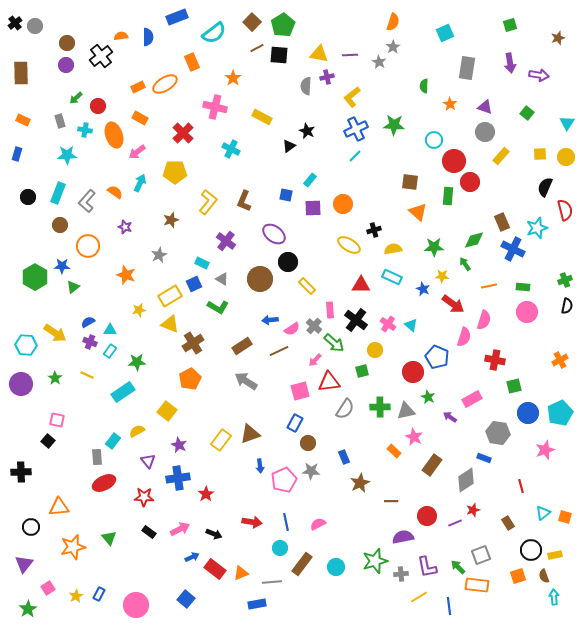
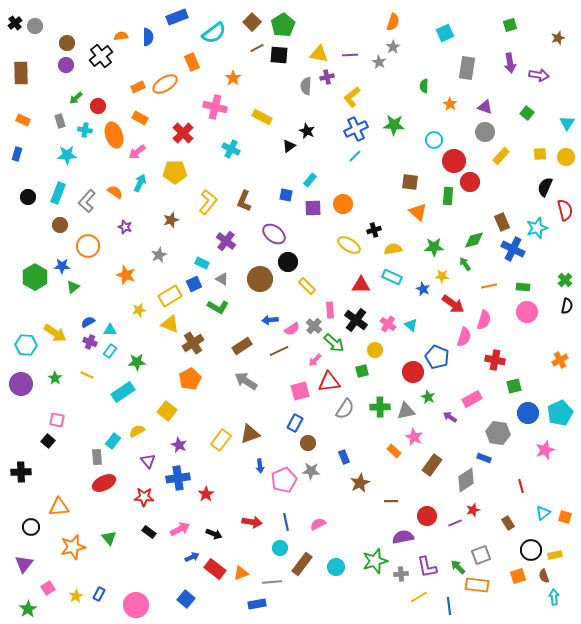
green cross at (565, 280): rotated 24 degrees counterclockwise
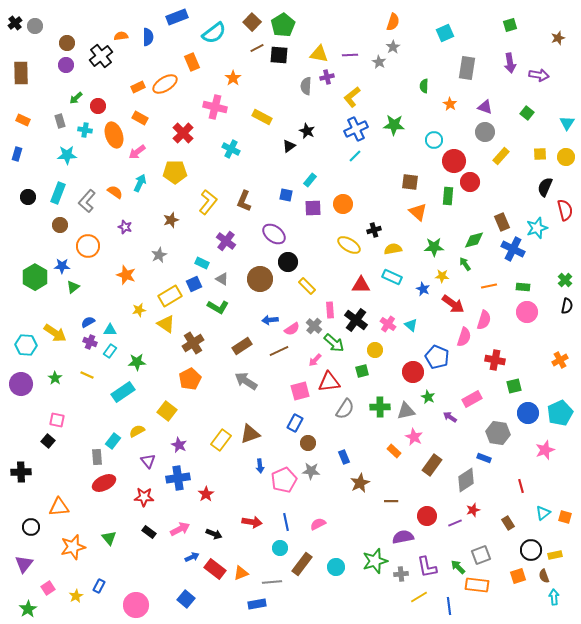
yellow triangle at (170, 324): moved 4 px left; rotated 12 degrees clockwise
blue rectangle at (99, 594): moved 8 px up
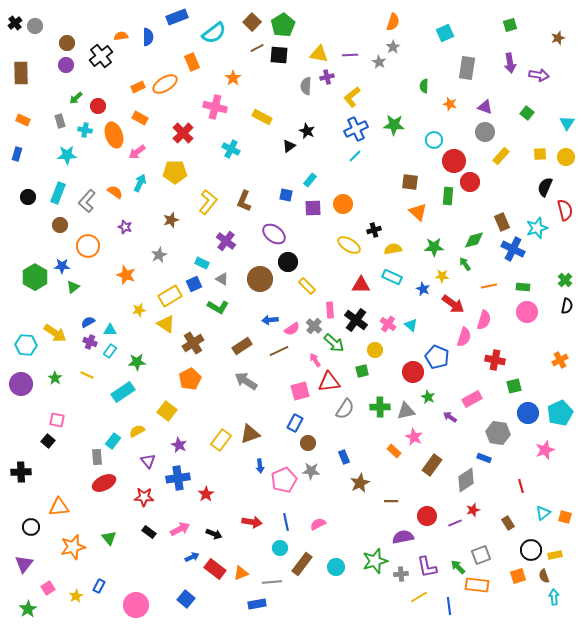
orange star at (450, 104): rotated 16 degrees counterclockwise
pink arrow at (315, 360): rotated 104 degrees clockwise
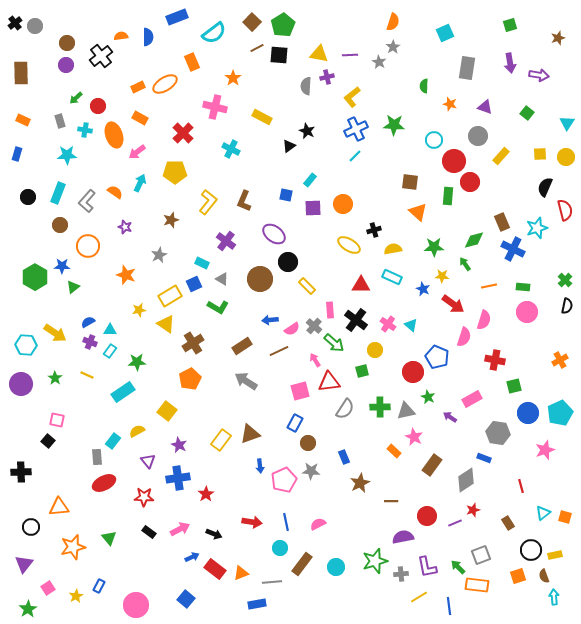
gray circle at (485, 132): moved 7 px left, 4 px down
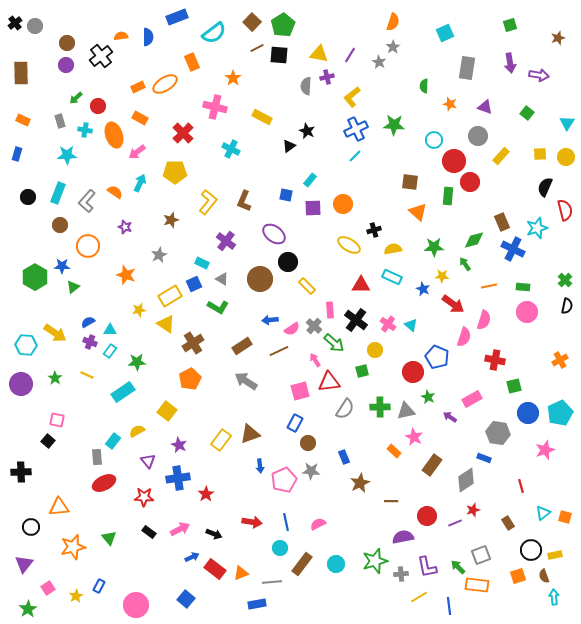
purple line at (350, 55): rotated 56 degrees counterclockwise
cyan circle at (336, 567): moved 3 px up
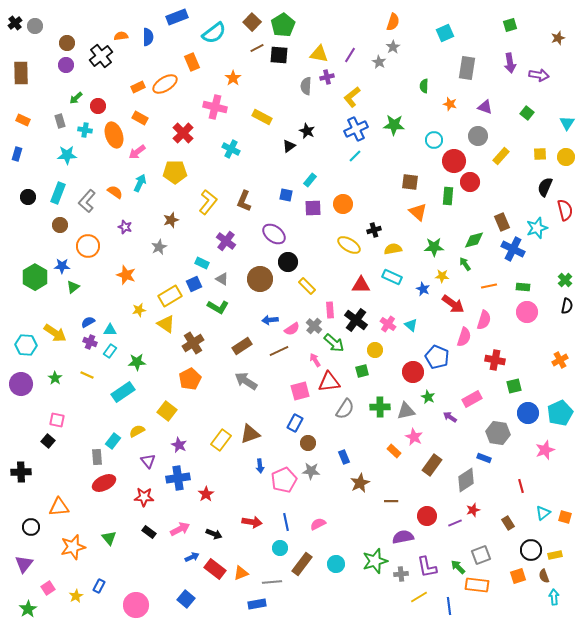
gray star at (159, 255): moved 8 px up
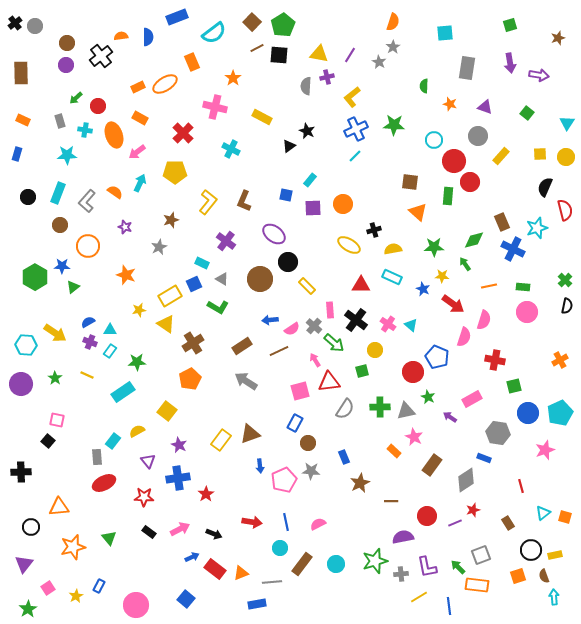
cyan square at (445, 33): rotated 18 degrees clockwise
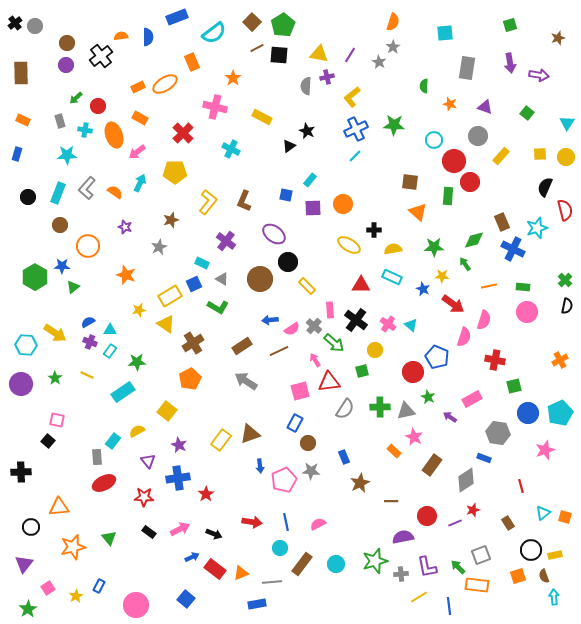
gray L-shape at (87, 201): moved 13 px up
black cross at (374, 230): rotated 16 degrees clockwise
